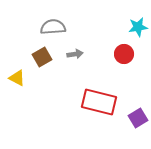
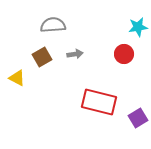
gray semicircle: moved 2 px up
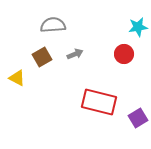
gray arrow: rotated 14 degrees counterclockwise
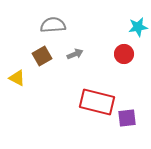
brown square: moved 1 px up
red rectangle: moved 2 px left
purple square: moved 11 px left; rotated 24 degrees clockwise
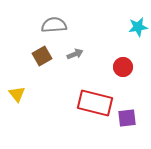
gray semicircle: moved 1 px right
red circle: moved 1 px left, 13 px down
yellow triangle: moved 16 px down; rotated 24 degrees clockwise
red rectangle: moved 2 px left, 1 px down
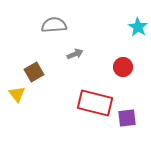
cyan star: rotated 30 degrees counterclockwise
brown square: moved 8 px left, 16 px down
